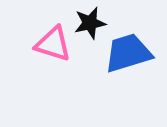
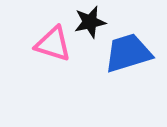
black star: moved 1 px up
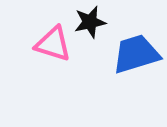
blue trapezoid: moved 8 px right, 1 px down
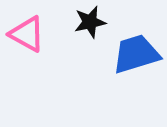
pink triangle: moved 26 px left, 10 px up; rotated 12 degrees clockwise
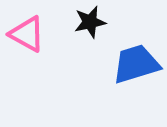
blue trapezoid: moved 10 px down
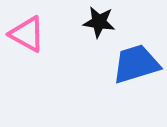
black star: moved 9 px right; rotated 20 degrees clockwise
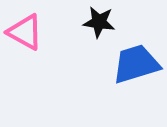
pink triangle: moved 2 px left, 2 px up
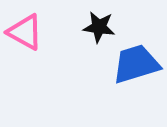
black star: moved 5 px down
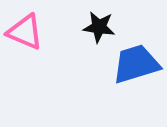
pink triangle: rotated 6 degrees counterclockwise
